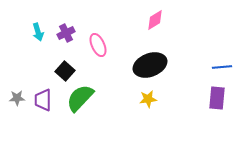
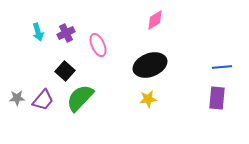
purple trapezoid: rotated 140 degrees counterclockwise
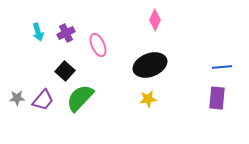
pink diamond: rotated 35 degrees counterclockwise
